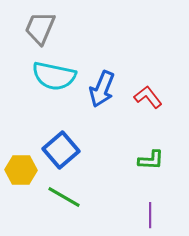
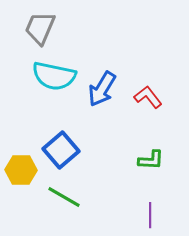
blue arrow: rotated 9 degrees clockwise
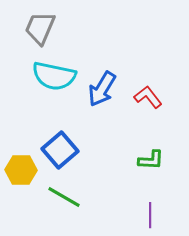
blue square: moved 1 px left
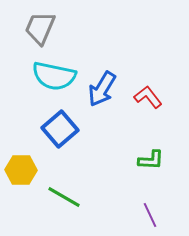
blue square: moved 21 px up
purple line: rotated 25 degrees counterclockwise
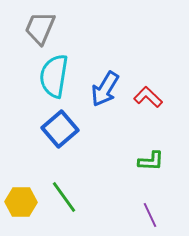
cyan semicircle: rotated 87 degrees clockwise
blue arrow: moved 3 px right
red L-shape: rotated 8 degrees counterclockwise
green L-shape: moved 1 px down
yellow hexagon: moved 32 px down
green line: rotated 24 degrees clockwise
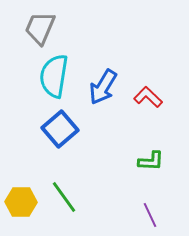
blue arrow: moved 2 px left, 2 px up
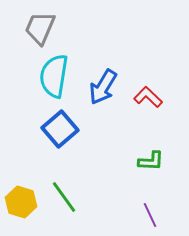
yellow hexagon: rotated 16 degrees clockwise
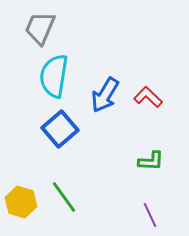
blue arrow: moved 2 px right, 8 px down
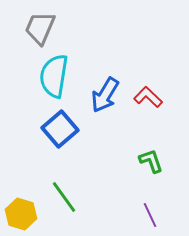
green L-shape: rotated 112 degrees counterclockwise
yellow hexagon: moved 12 px down
